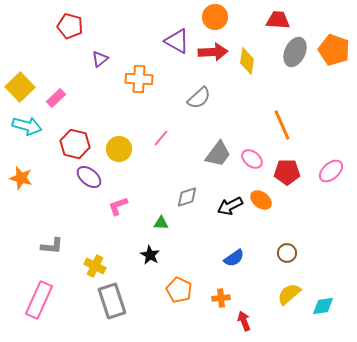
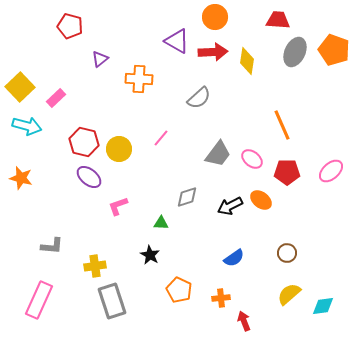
red hexagon at (75, 144): moved 9 px right, 2 px up
yellow cross at (95, 266): rotated 35 degrees counterclockwise
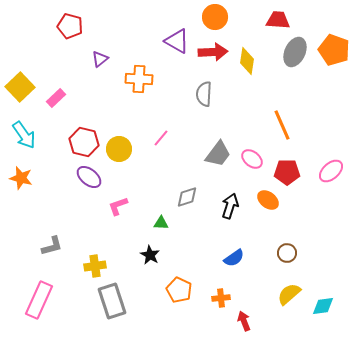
gray semicircle at (199, 98): moved 5 px right, 4 px up; rotated 135 degrees clockwise
cyan arrow at (27, 126): moved 3 px left, 9 px down; rotated 40 degrees clockwise
orange ellipse at (261, 200): moved 7 px right
black arrow at (230, 206): rotated 135 degrees clockwise
gray L-shape at (52, 246): rotated 20 degrees counterclockwise
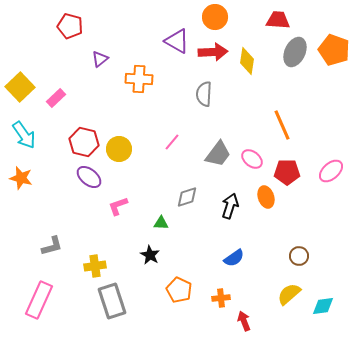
pink line at (161, 138): moved 11 px right, 4 px down
orange ellipse at (268, 200): moved 2 px left, 3 px up; rotated 35 degrees clockwise
brown circle at (287, 253): moved 12 px right, 3 px down
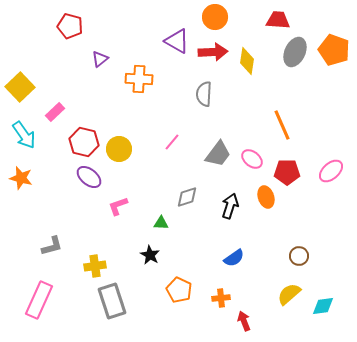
pink rectangle at (56, 98): moved 1 px left, 14 px down
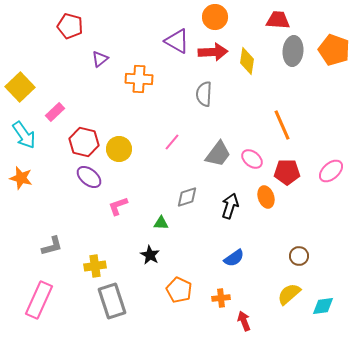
gray ellipse at (295, 52): moved 2 px left, 1 px up; rotated 20 degrees counterclockwise
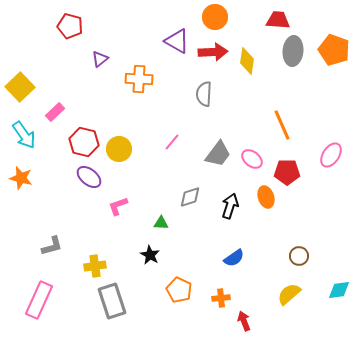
pink ellipse at (331, 171): moved 16 px up; rotated 15 degrees counterclockwise
gray diamond at (187, 197): moved 3 px right
cyan diamond at (323, 306): moved 16 px right, 16 px up
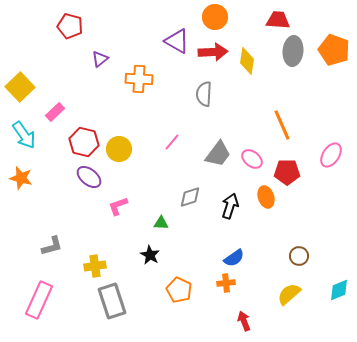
cyan diamond at (339, 290): rotated 15 degrees counterclockwise
orange cross at (221, 298): moved 5 px right, 15 px up
